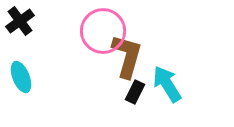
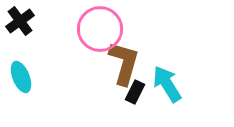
pink circle: moved 3 px left, 2 px up
brown L-shape: moved 3 px left, 7 px down
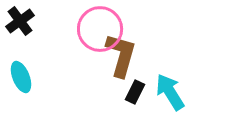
brown L-shape: moved 3 px left, 8 px up
cyan arrow: moved 3 px right, 8 px down
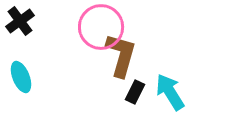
pink circle: moved 1 px right, 2 px up
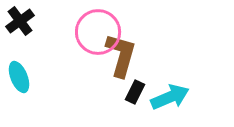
pink circle: moved 3 px left, 5 px down
cyan ellipse: moved 2 px left
cyan arrow: moved 5 px down; rotated 99 degrees clockwise
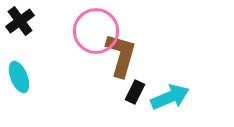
pink circle: moved 2 px left, 1 px up
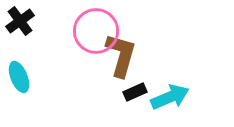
black rectangle: rotated 40 degrees clockwise
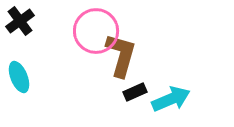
cyan arrow: moved 1 px right, 2 px down
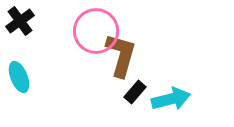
black rectangle: rotated 25 degrees counterclockwise
cyan arrow: rotated 9 degrees clockwise
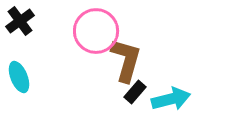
brown L-shape: moved 5 px right, 5 px down
